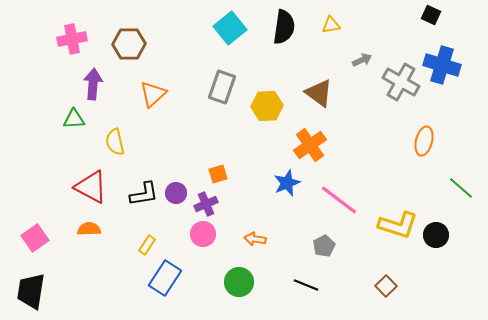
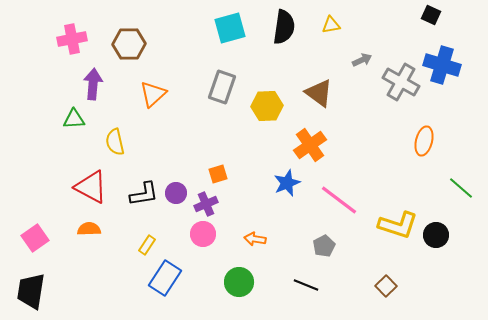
cyan square: rotated 24 degrees clockwise
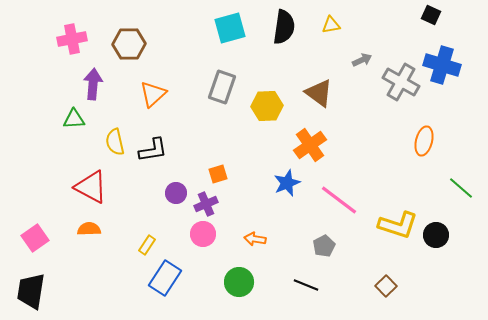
black L-shape: moved 9 px right, 44 px up
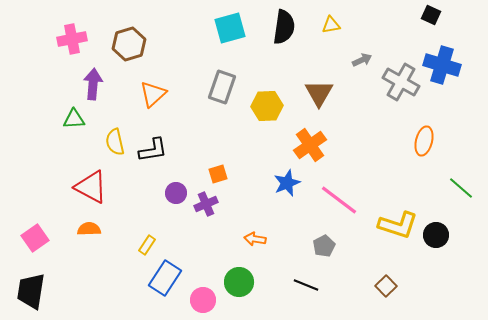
brown hexagon: rotated 16 degrees counterclockwise
brown triangle: rotated 24 degrees clockwise
pink circle: moved 66 px down
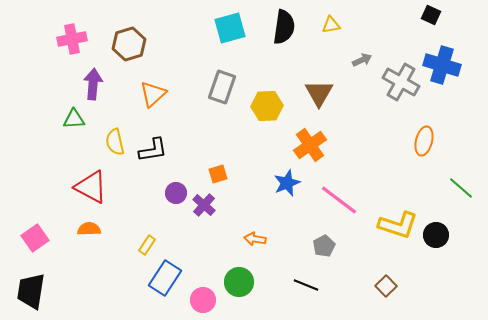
purple cross: moved 2 px left, 1 px down; rotated 25 degrees counterclockwise
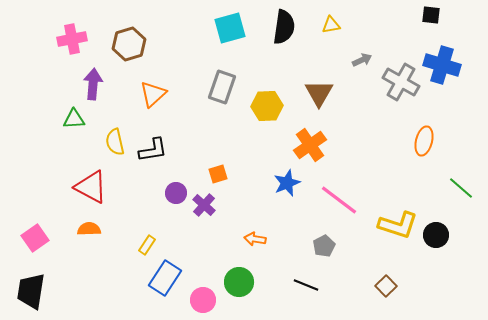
black square: rotated 18 degrees counterclockwise
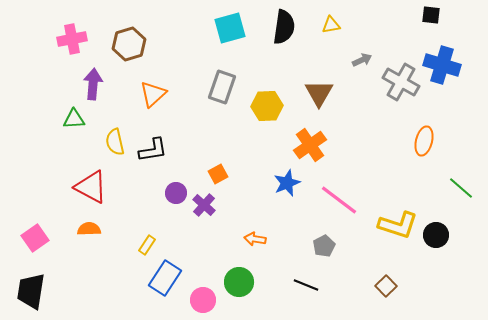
orange square: rotated 12 degrees counterclockwise
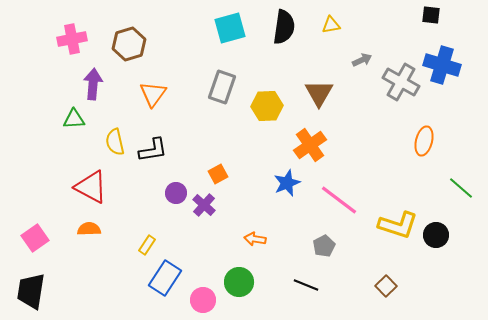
orange triangle: rotated 12 degrees counterclockwise
